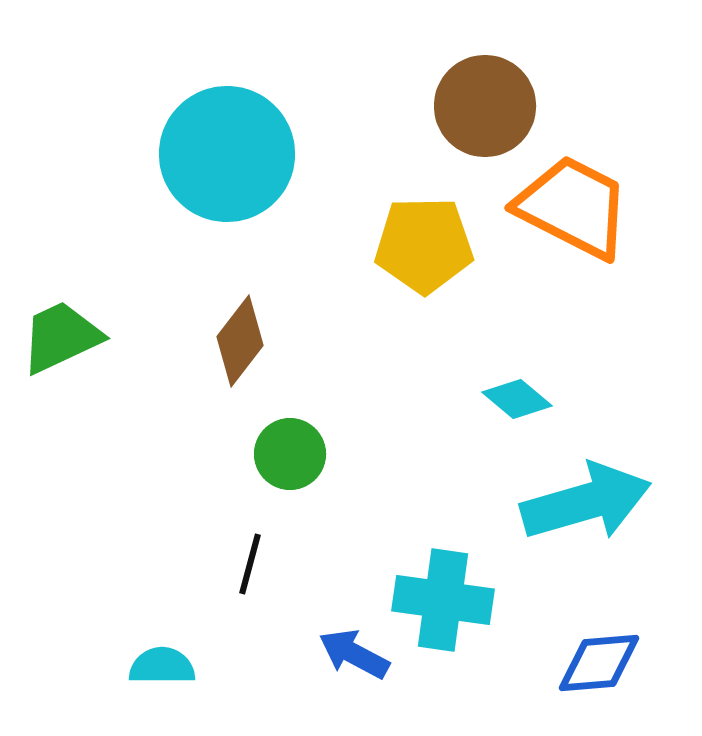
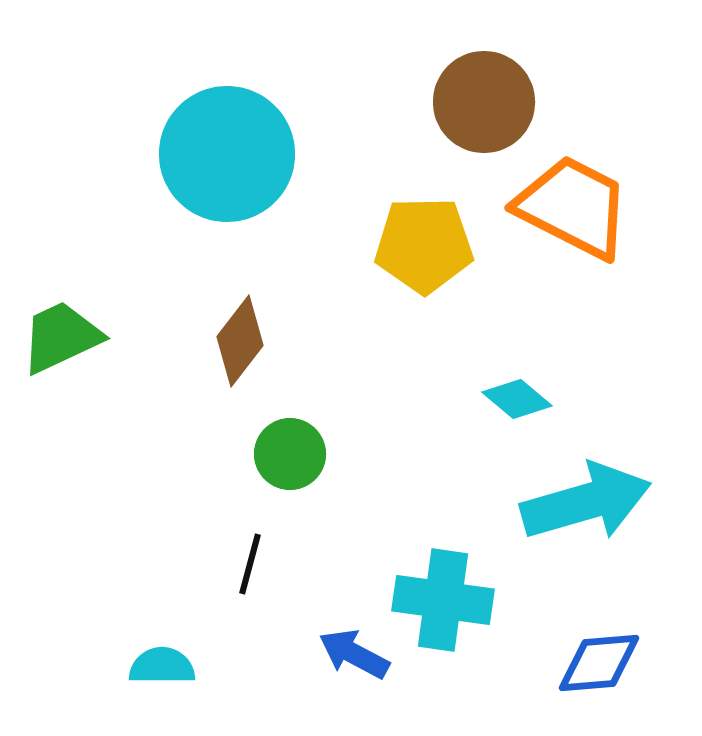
brown circle: moved 1 px left, 4 px up
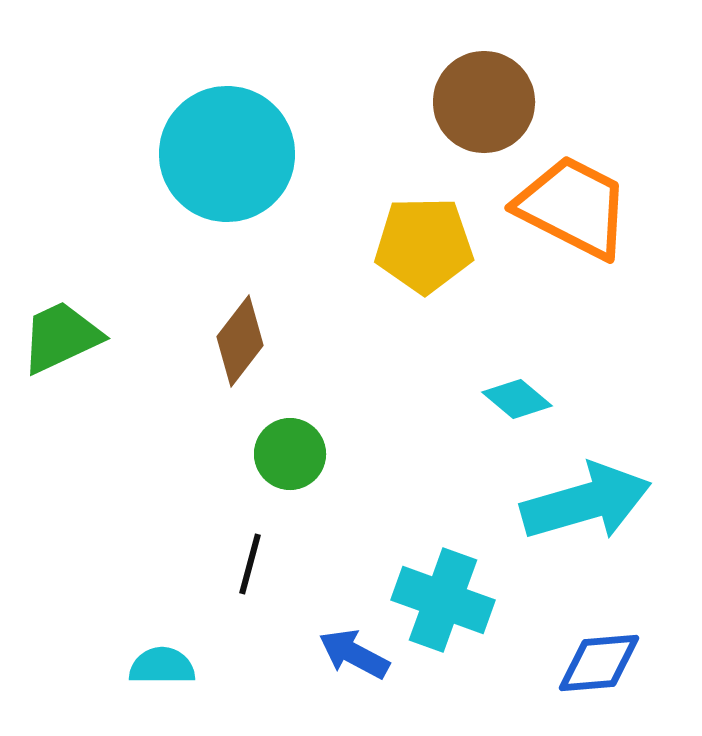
cyan cross: rotated 12 degrees clockwise
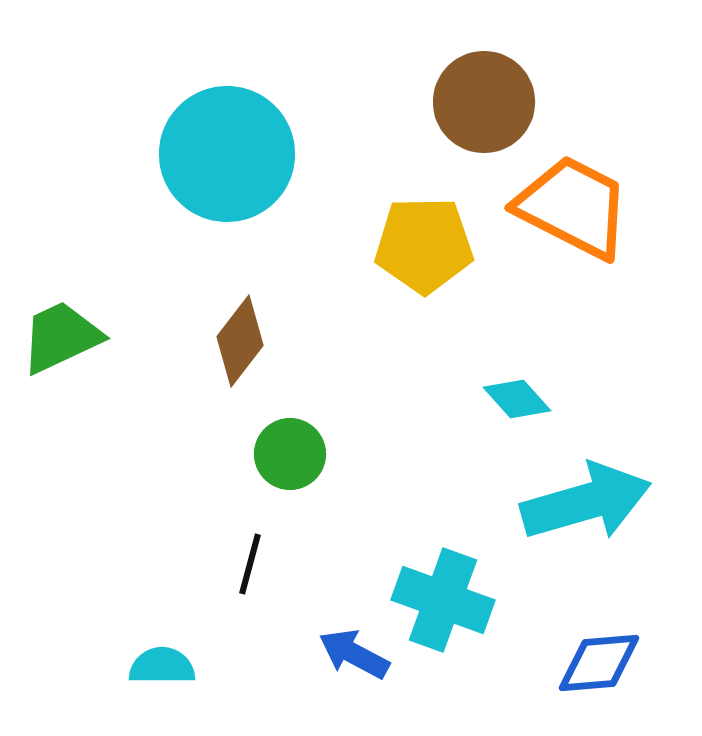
cyan diamond: rotated 8 degrees clockwise
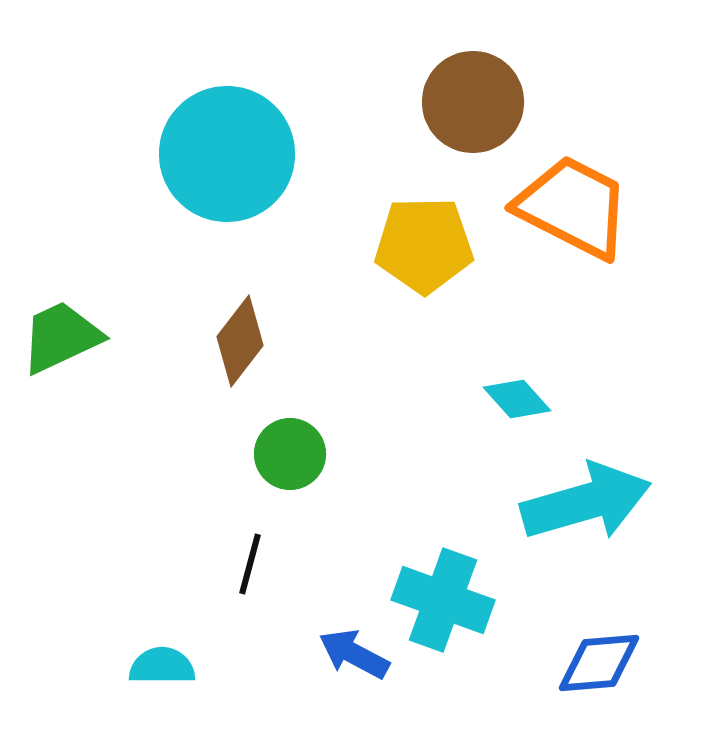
brown circle: moved 11 px left
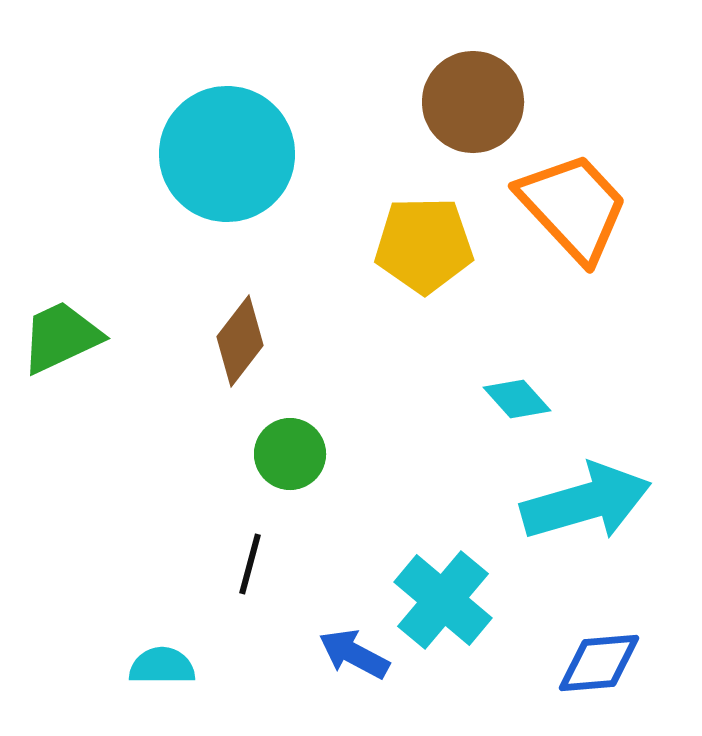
orange trapezoid: rotated 20 degrees clockwise
cyan cross: rotated 20 degrees clockwise
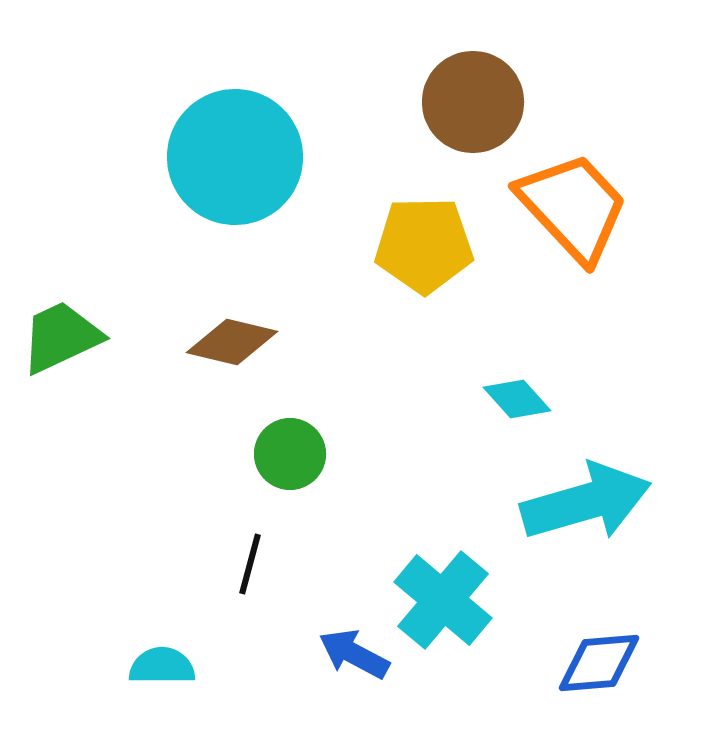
cyan circle: moved 8 px right, 3 px down
brown diamond: moved 8 px left, 1 px down; rotated 66 degrees clockwise
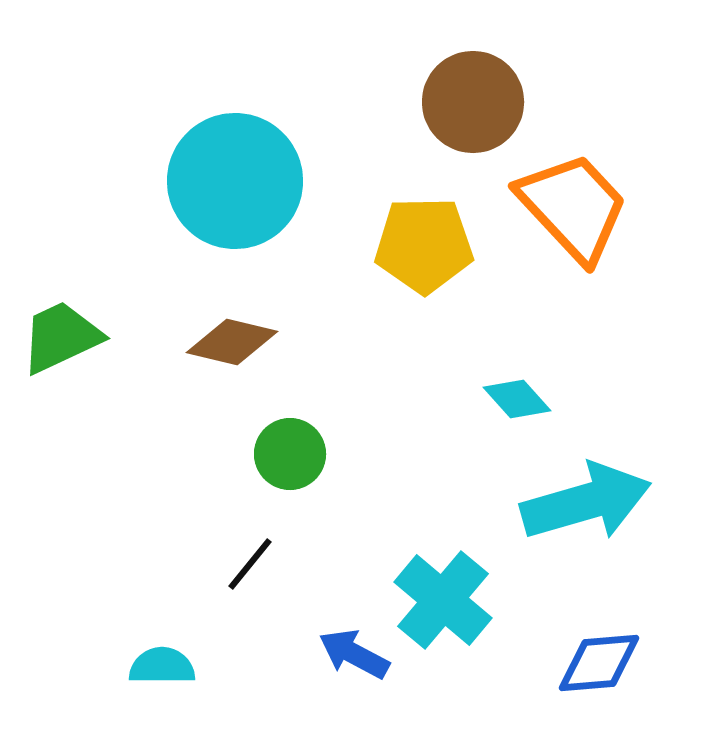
cyan circle: moved 24 px down
black line: rotated 24 degrees clockwise
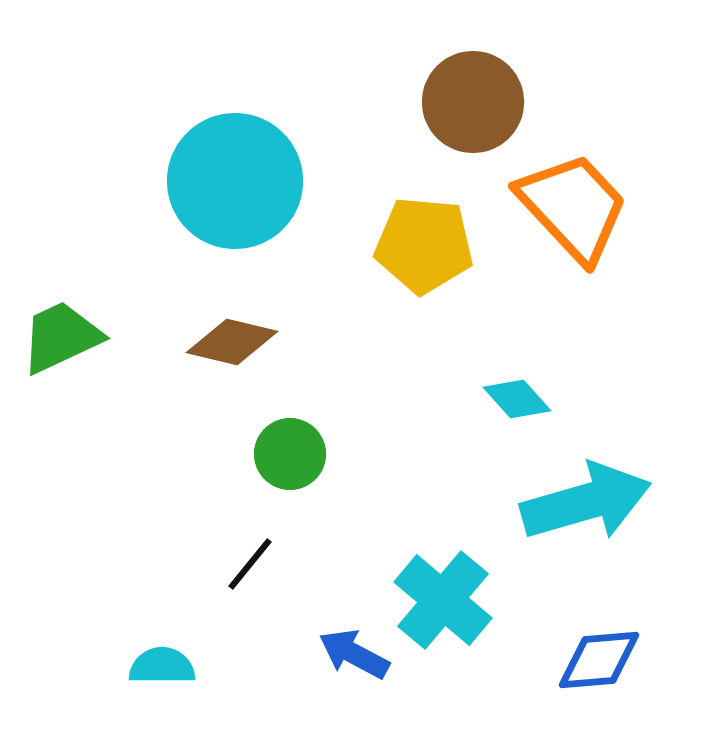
yellow pentagon: rotated 6 degrees clockwise
blue diamond: moved 3 px up
